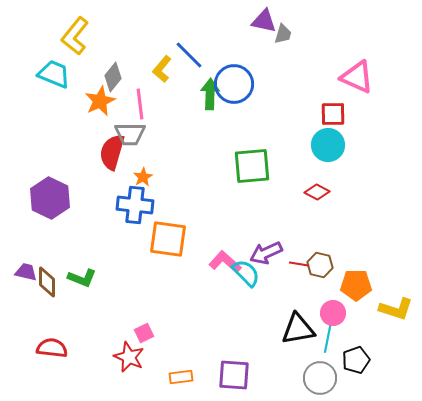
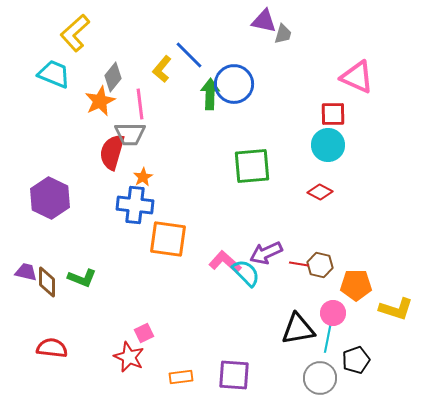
yellow L-shape at (75, 36): moved 3 px up; rotated 9 degrees clockwise
red diamond at (317, 192): moved 3 px right
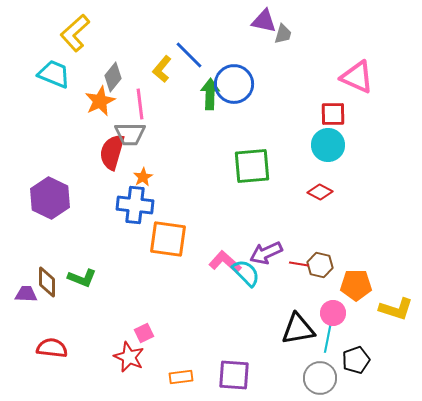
purple trapezoid at (26, 272): moved 22 px down; rotated 10 degrees counterclockwise
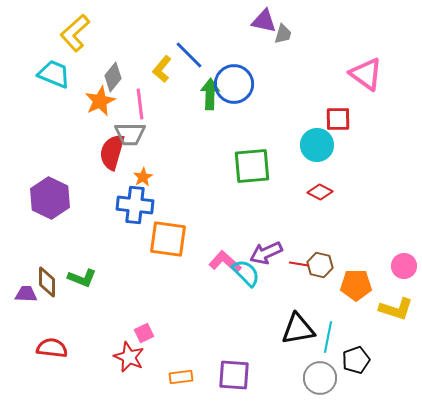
pink triangle at (357, 77): moved 9 px right, 3 px up; rotated 12 degrees clockwise
red square at (333, 114): moved 5 px right, 5 px down
cyan circle at (328, 145): moved 11 px left
pink circle at (333, 313): moved 71 px right, 47 px up
